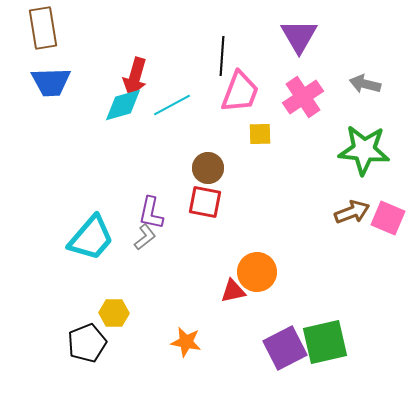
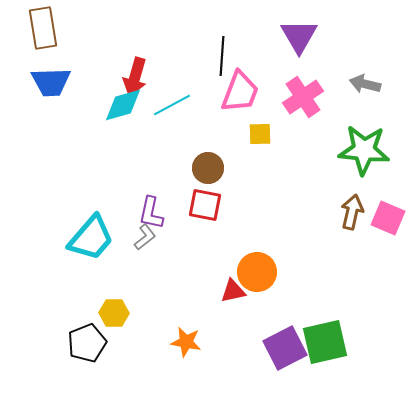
red square: moved 3 px down
brown arrow: rotated 56 degrees counterclockwise
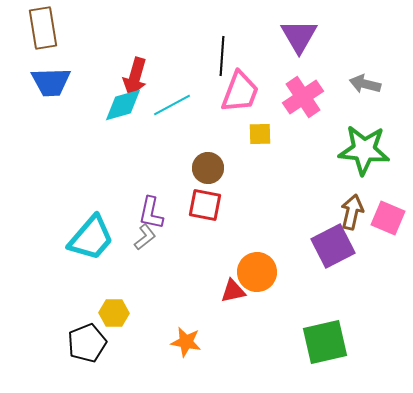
purple square: moved 48 px right, 102 px up
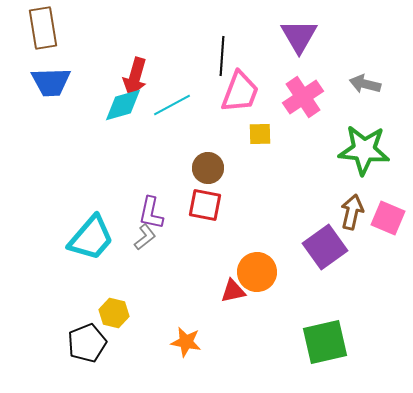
purple square: moved 8 px left, 1 px down; rotated 9 degrees counterclockwise
yellow hexagon: rotated 12 degrees clockwise
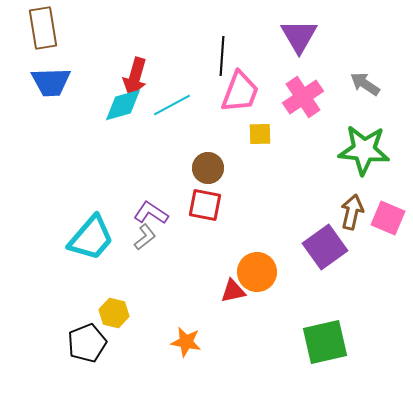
gray arrow: rotated 20 degrees clockwise
purple L-shape: rotated 112 degrees clockwise
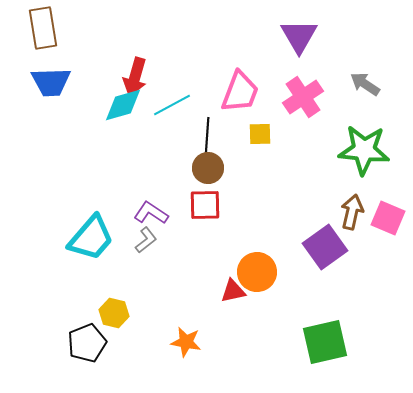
black line: moved 15 px left, 81 px down
red square: rotated 12 degrees counterclockwise
gray L-shape: moved 1 px right, 3 px down
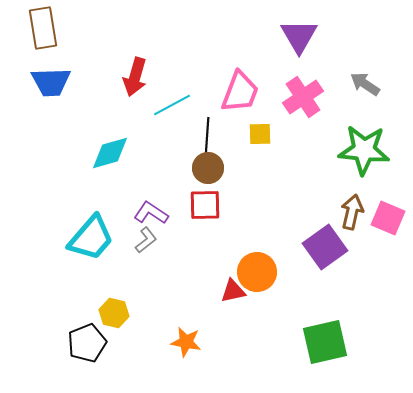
cyan diamond: moved 13 px left, 48 px down
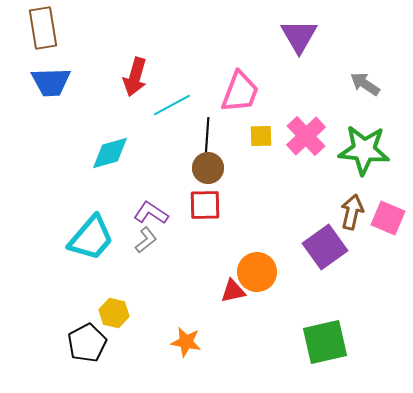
pink cross: moved 3 px right, 39 px down; rotated 9 degrees counterclockwise
yellow square: moved 1 px right, 2 px down
black pentagon: rotated 6 degrees counterclockwise
